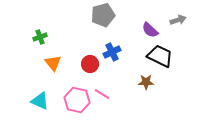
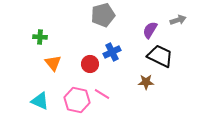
purple semicircle: rotated 78 degrees clockwise
green cross: rotated 24 degrees clockwise
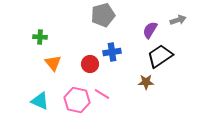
blue cross: rotated 18 degrees clockwise
black trapezoid: rotated 60 degrees counterclockwise
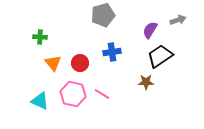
red circle: moved 10 px left, 1 px up
pink hexagon: moved 4 px left, 6 px up
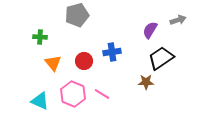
gray pentagon: moved 26 px left
black trapezoid: moved 1 px right, 2 px down
red circle: moved 4 px right, 2 px up
pink hexagon: rotated 10 degrees clockwise
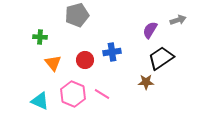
red circle: moved 1 px right, 1 px up
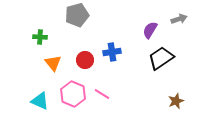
gray arrow: moved 1 px right, 1 px up
brown star: moved 30 px right, 19 px down; rotated 21 degrees counterclockwise
